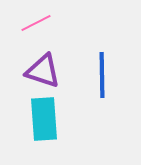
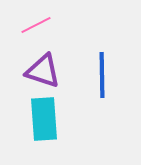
pink line: moved 2 px down
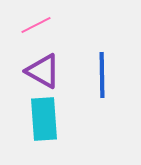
purple triangle: rotated 12 degrees clockwise
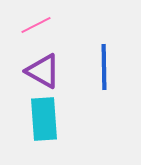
blue line: moved 2 px right, 8 px up
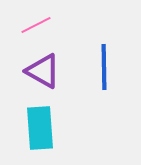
cyan rectangle: moved 4 px left, 9 px down
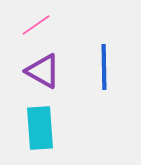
pink line: rotated 8 degrees counterclockwise
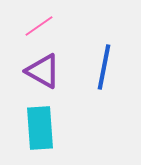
pink line: moved 3 px right, 1 px down
blue line: rotated 12 degrees clockwise
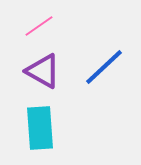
blue line: rotated 36 degrees clockwise
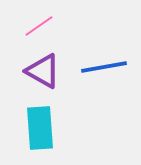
blue line: rotated 33 degrees clockwise
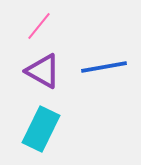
pink line: rotated 16 degrees counterclockwise
cyan rectangle: moved 1 px right, 1 px down; rotated 30 degrees clockwise
